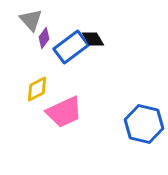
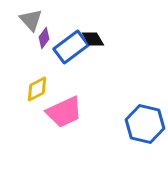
blue hexagon: moved 1 px right
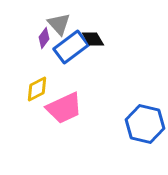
gray triangle: moved 28 px right, 4 px down
pink trapezoid: moved 4 px up
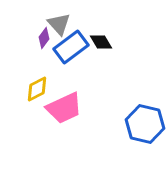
black diamond: moved 8 px right, 3 px down
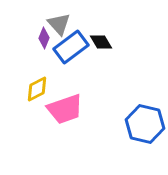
purple diamond: rotated 15 degrees counterclockwise
pink trapezoid: moved 1 px right, 1 px down; rotated 6 degrees clockwise
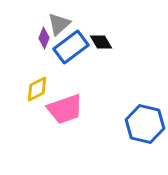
gray triangle: rotated 30 degrees clockwise
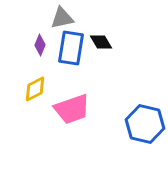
gray triangle: moved 3 px right, 6 px up; rotated 30 degrees clockwise
purple diamond: moved 4 px left, 7 px down
blue rectangle: moved 1 px down; rotated 44 degrees counterclockwise
yellow diamond: moved 2 px left
pink trapezoid: moved 7 px right
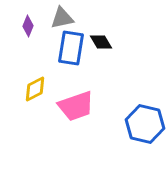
purple diamond: moved 12 px left, 19 px up
pink trapezoid: moved 4 px right, 3 px up
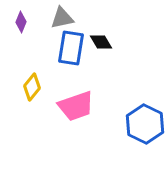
purple diamond: moved 7 px left, 4 px up
yellow diamond: moved 3 px left, 2 px up; rotated 24 degrees counterclockwise
blue hexagon: rotated 12 degrees clockwise
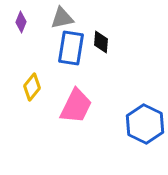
black diamond: rotated 35 degrees clockwise
pink trapezoid: rotated 45 degrees counterclockwise
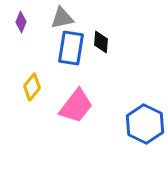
pink trapezoid: rotated 12 degrees clockwise
